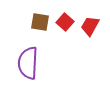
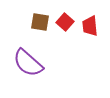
red trapezoid: rotated 35 degrees counterclockwise
purple semicircle: rotated 52 degrees counterclockwise
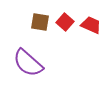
red trapezoid: moved 1 px right, 1 px up; rotated 120 degrees clockwise
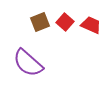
brown square: rotated 30 degrees counterclockwise
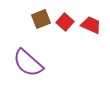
brown square: moved 1 px right, 3 px up
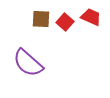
brown square: rotated 24 degrees clockwise
red trapezoid: moved 8 px up
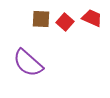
red trapezoid: moved 1 px right, 1 px down
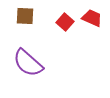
brown square: moved 16 px left, 3 px up
